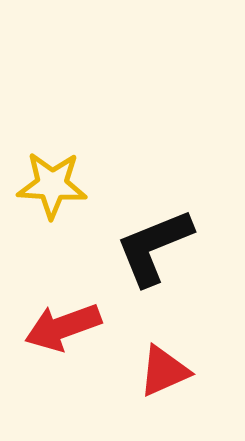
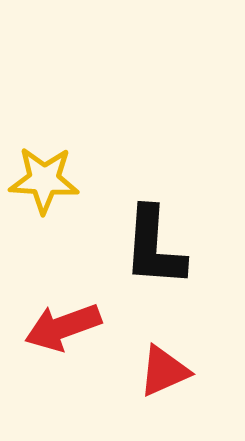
yellow star: moved 8 px left, 5 px up
black L-shape: rotated 64 degrees counterclockwise
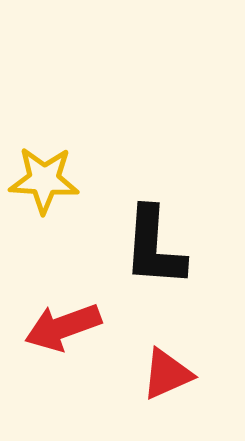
red triangle: moved 3 px right, 3 px down
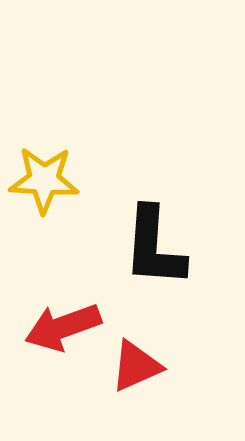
red triangle: moved 31 px left, 8 px up
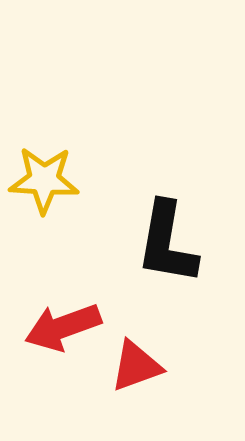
black L-shape: moved 13 px right, 4 px up; rotated 6 degrees clockwise
red triangle: rotated 4 degrees clockwise
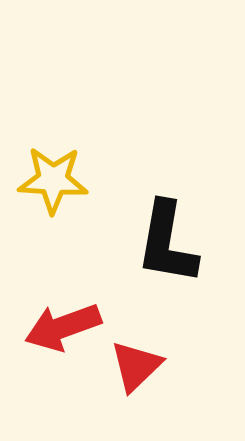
yellow star: moved 9 px right
red triangle: rotated 24 degrees counterclockwise
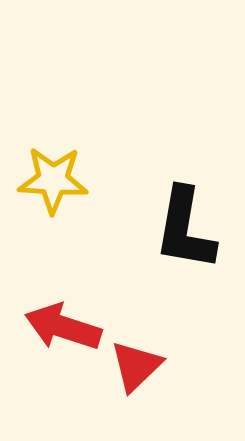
black L-shape: moved 18 px right, 14 px up
red arrow: rotated 38 degrees clockwise
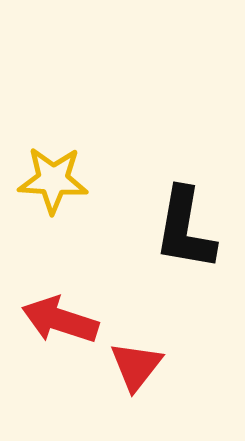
red arrow: moved 3 px left, 7 px up
red triangle: rotated 8 degrees counterclockwise
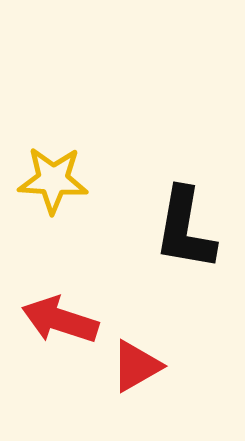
red triangle: rotated 22 degrees clockwise
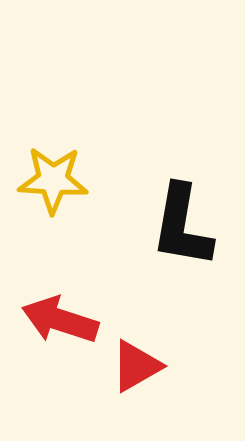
black L-shape: moved 3 px left, 3 px up
